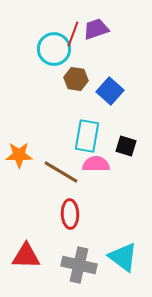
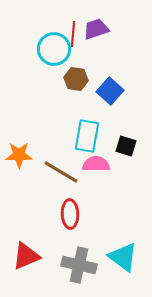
red line: rotated 15 degrees counterclockwise
red triangle: rotated 24 degrees counterclockwise
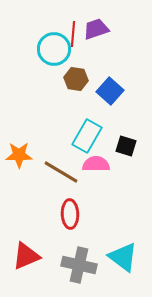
cyan rectangle: rotated 20 degrees clockwise
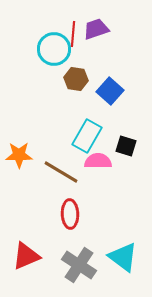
pink semicircle: moved 2 px right, 3 px up
gray cross: rotated 20 degrees clockwise
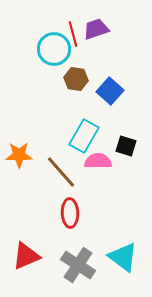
red line: rotated 20 degrees counterclockwise
cyan rectangle: moved 3 px left
brown line: rotated 18 degrees clockwise
red ellipse: moved 1 px up
gray cross: moved 1 px left
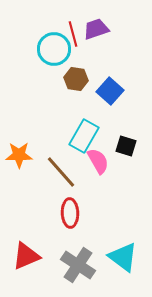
pink semicircle: rotated 60 degrees clockwise
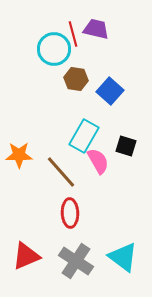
purple trapezoid: rotated 32 degrees clockwise
gray cross: moved 2 px left, 4 px up
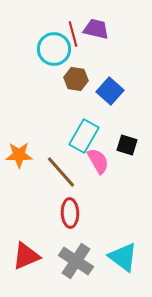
black square: moved 1 px right, 1 px up
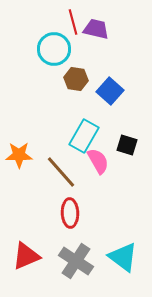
red line: moved 12 px up
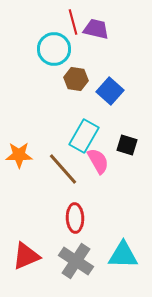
brown line: moved 2 px right, 3 px up
red ellipse: moved 5 px right, 5 px down
cyan triangle: moved 2 px up; rotated 36 degrees counterclockwise
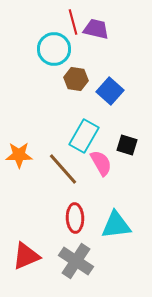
pink semicircle: moved 3 px right, 2 px down
cyan triangle: moved 7 px left, 30 px up; rotated 8 degrees counterclockwise
